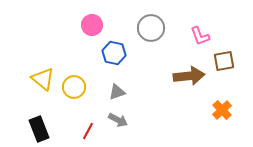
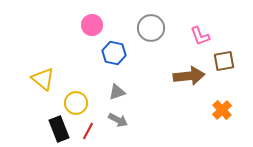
yellow circle: moved 2 px right, 16 px down
black rectangle: moved 20 px right
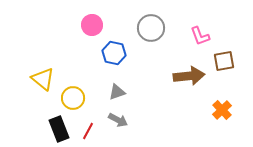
yellow circle: moved 3 px left, 5 px up
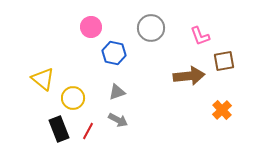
pink circle: moved 1 px left, 2 px down
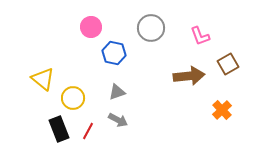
brown square: moved 4 px right, 3 px down; rotated 20 degrees counterclockwise
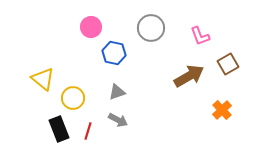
brown arrow: rotated 24 degrees counterclockwise
red line: rotated 12 degrees counterclockwise
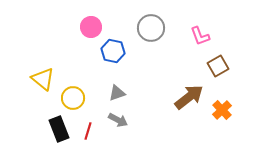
blue hexagon: moved 1 px left, 2 px up
brown square: moved 10 px left, 2 px down
brown arrow: moved 21 px down; rotated 8 degrees counterclockwise
gray triangle: moved 1 px down
